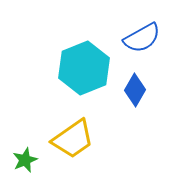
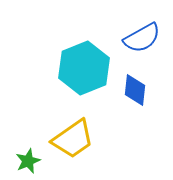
blue diamond: rotated 24 degrees counterclockwise
green star: moved 3 px right, 1 px down
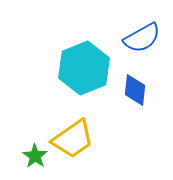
green star: moved 7 px right, 5 px up; rotated 15 degrees counterclockwise
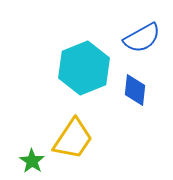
yellow trapezoid: rotated 21 degrees counterclockwise
green star: moved 3 px left, 5 px down
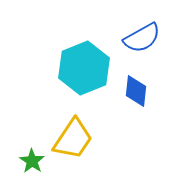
blue diamond: moved 1 px right, 1 px down
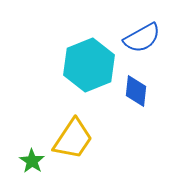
cyan hexagon: moved 5 px right, 3 px up
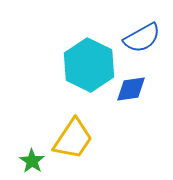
cyan hexagon: rotated 12 degrees counterclockwise
blue diamond: moved 5 px left, 2 px up; rotated 76 degrees clockwise
